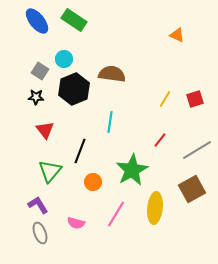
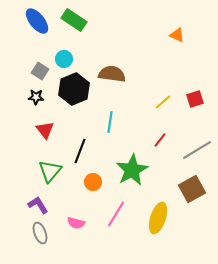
yellow line: moved 2 px left, 3 px down; rotated 18 degrees clockwise
yellow ellipse: moved 3 px right, 10 px down; rotated 12 degrees clockwise
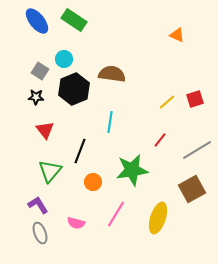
yellow line: moved 4 px right
green star: rotated 20 degrees clockwise
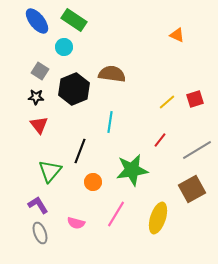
cyan circle: moved 12 px up
red triangle: moved 6 px left, 5 px up
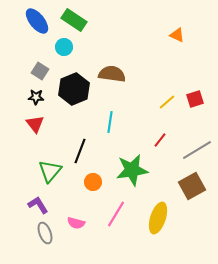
red triangle: moved 4 px left, 1 px up
brown square: moved 3 px up
gray ellipse: moved 5 px right
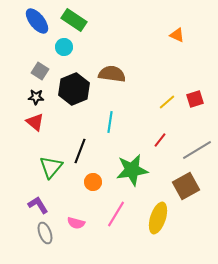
red triangle: moved 2 px up; rotated 12 degrees counterclockwise
green triangle: moved 1 px right, 4 px up
brown square: moved 6 px left
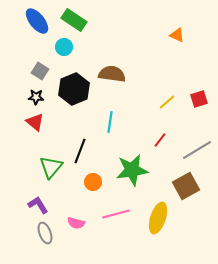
red square: moved 4 px right
pink line: rotated 44 degrees clockwise
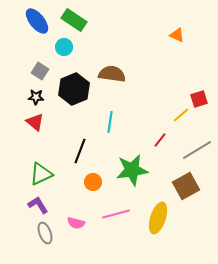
yellow line: moved 14 px right, 13 px down
green triangle: moved 10 px left, 7 px down; rotated 25 degrees clockwise
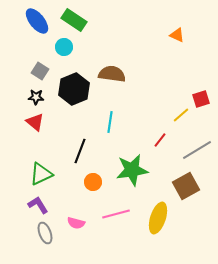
red square: moved 2 px right
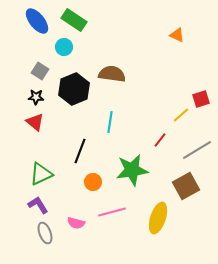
pink line: moved 4 px left, 2 px up
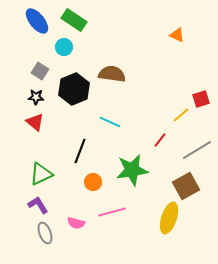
cyan line: rotated 75 degrees counterclockwise
yellow ellipse: moved 11 px right
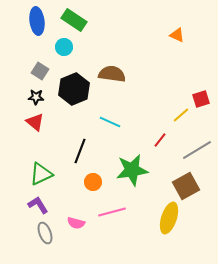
blue ellipse: rotated 32 degrees clockwise
